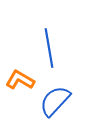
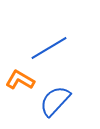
blue line: rotated 69 degrees clockwise
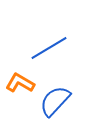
orange L-shape: moved 3 px down
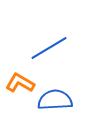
blue semicircle: moved 1 px up; rotated 44 degrees clockwise
